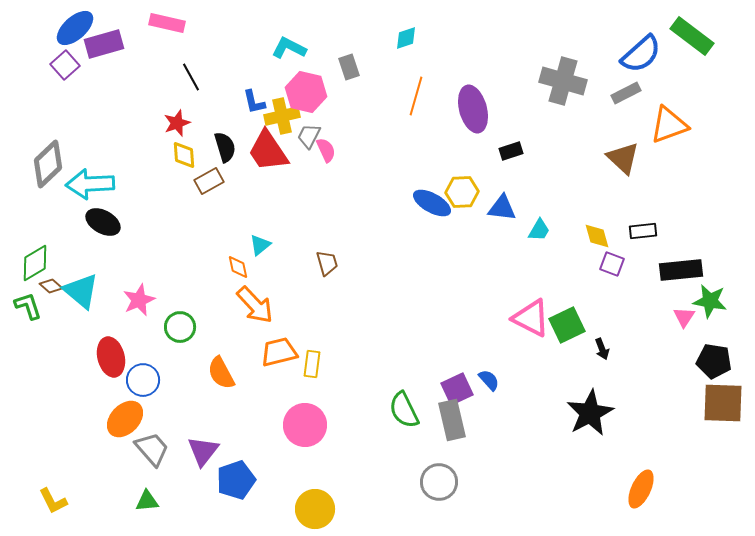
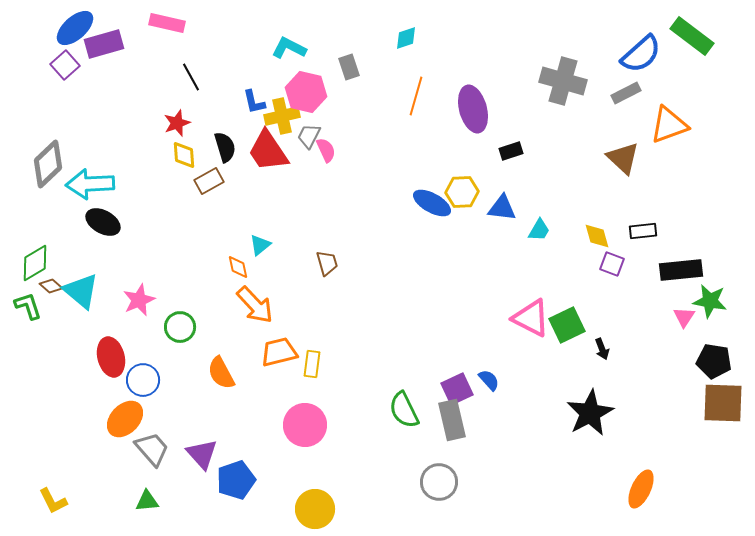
purple triangle at (203, 451): moved 1 px left, 3 px down; rotated 20 degrees counterclockwise
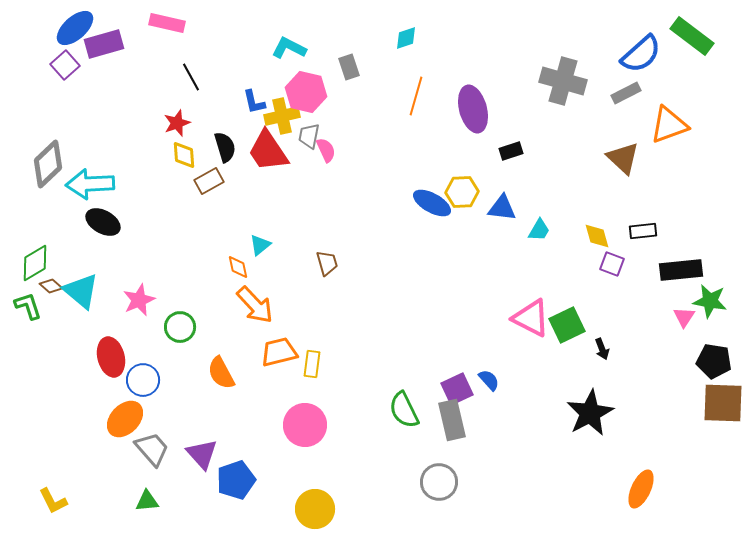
gray trapezoid at (309, 136): rotated 16 degrees counterclockwise
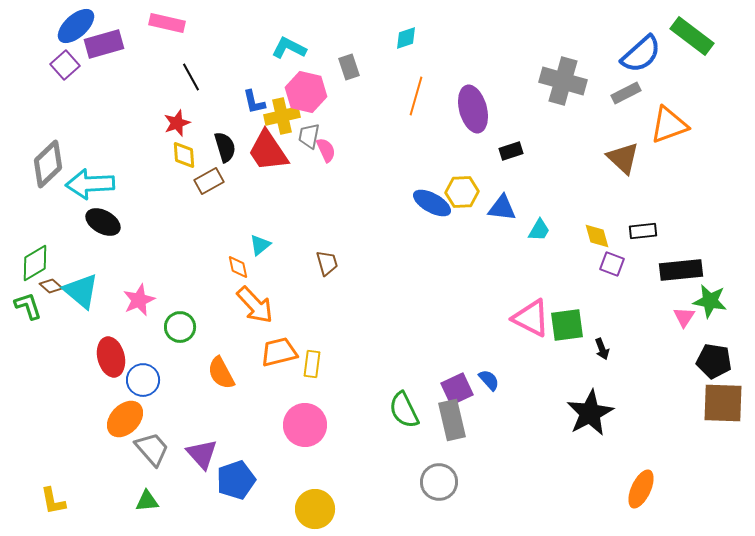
blue ellipse at (75, 28): moved 1 px right, 2 px up
green square at (567, 325): rotated 18 degrees clockwise
yellow L-shape at (53, 501): rotated 16 degrees clockwise
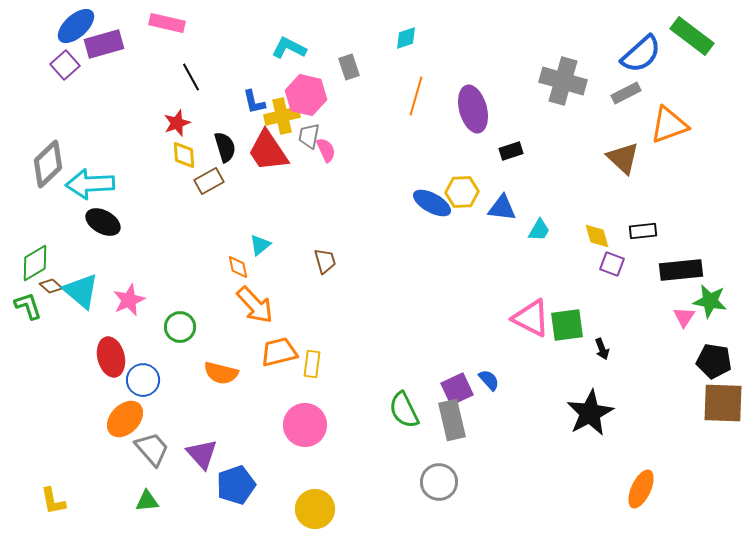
pink hexagon at (306, 92): moved 3 px down
brown trapezoid at (327, 263): moved 2 px left, 2 px up
pink star at (139, 300): moved 10 px left
orange semicircle at (221, 373): rotated 48 degrees counterclockwise
blue pentagon at (236, 480): moved 5 px down
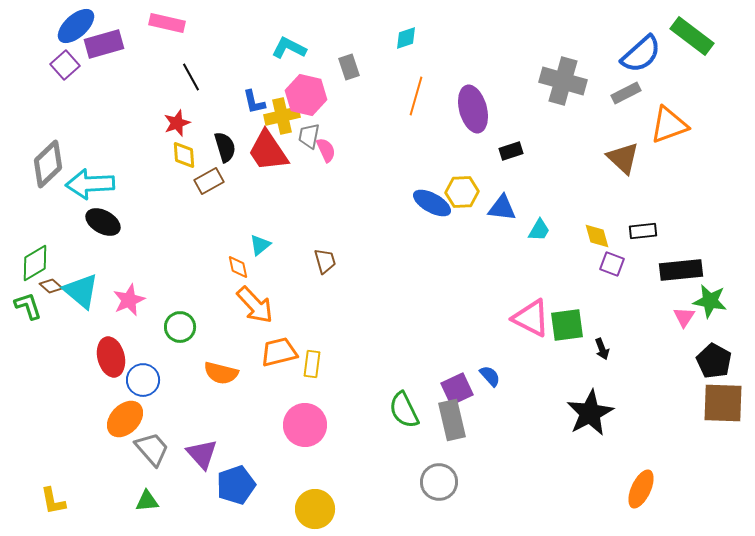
black pentagon at (714, 361): rotated 20 degrees clockwise
blue semicircle at (489, 380): moved 1 px right, 4 px up
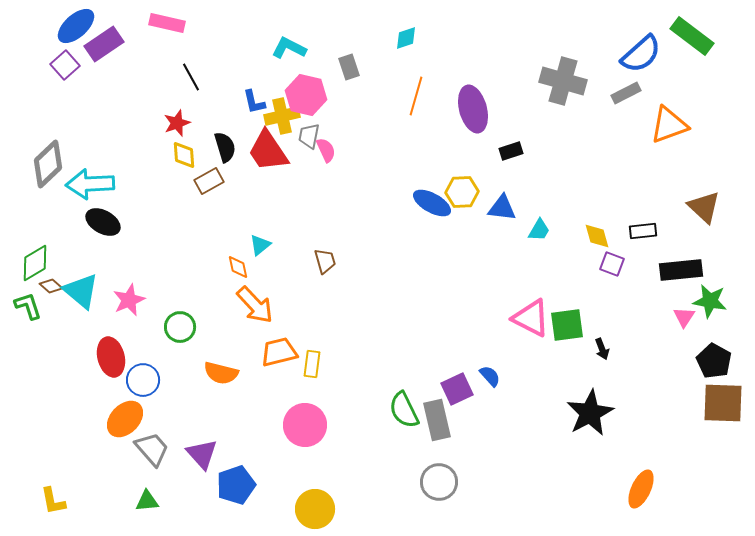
purple rectangle at (104, 44): rotated 18 degrees counterclockwise
brown triangle at (623, 158): moved 81 px right, 49 px down
gray rectangle at (452, 420): moved 15 px left
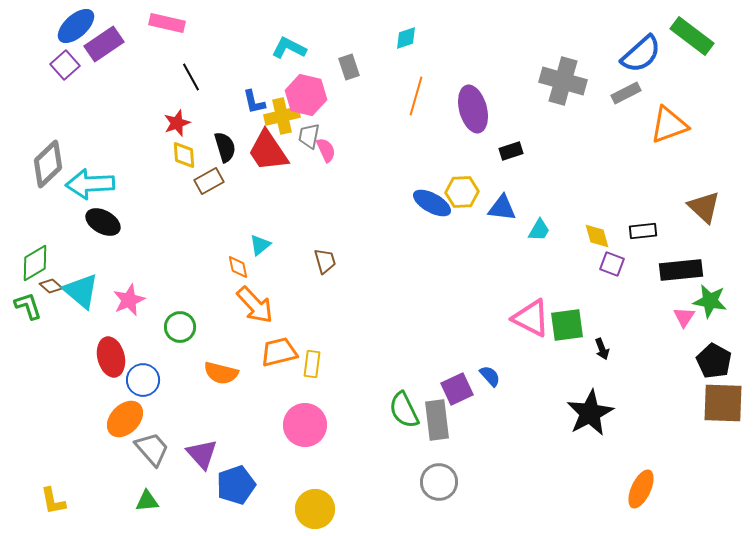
gray rectangle at (437, 420): rotated 6 degrees clockwise
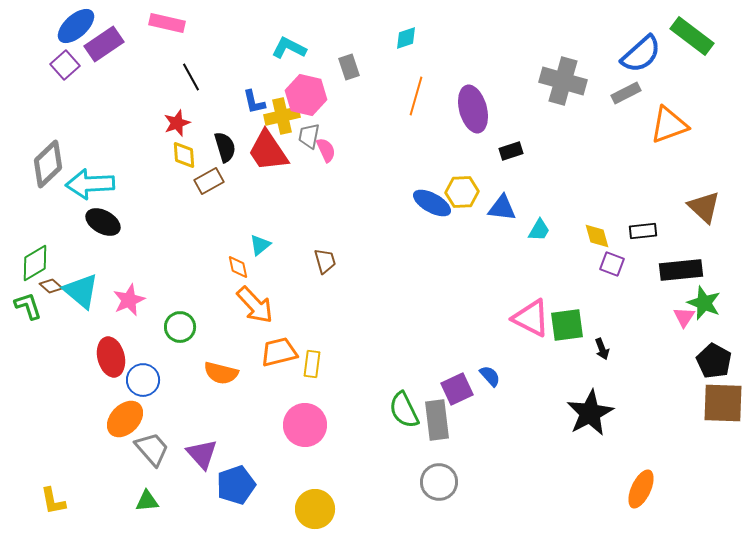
green star at (710, 301): moved 6 px left, 2 px down; rotated 12 degrees clockwise
